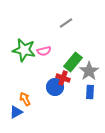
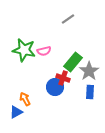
gray line: moved 2 px right, 4 px up
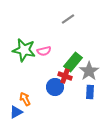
red cross: moved 2 px right, 2 px up
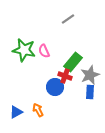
pink semicircle: rotated 80 degrees clockwise
gray star: moved 1 px right, 4 px down; rotated 12 degrees clockwise
orange arrow: moved 13 px right, 11 px down
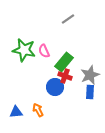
green rectangle: moved 9 px left
blue triangle: rotated 24 degrees clockwise
